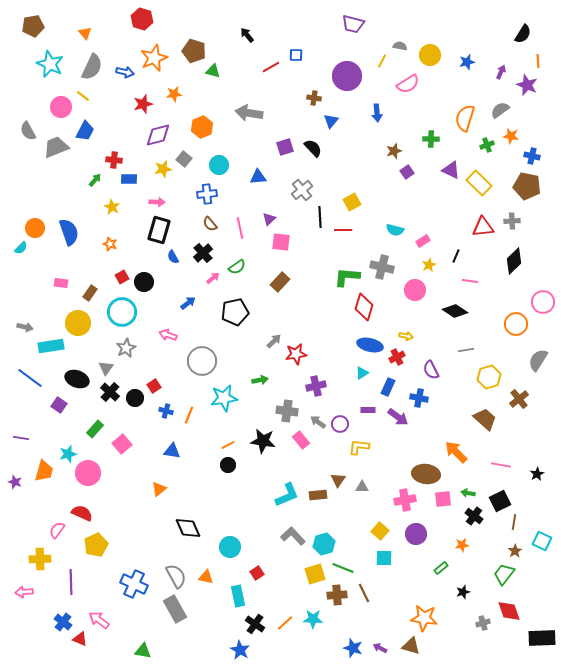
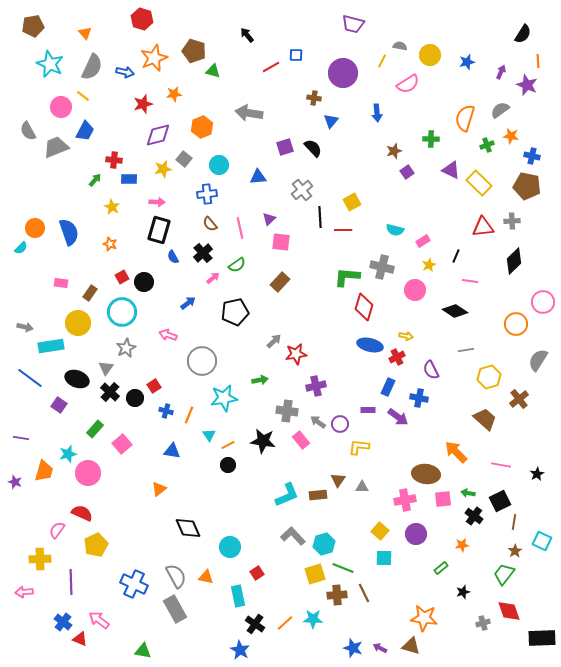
purple circle at (347, 76): moved 4 px left, 3 px up
green semicircle at (237, 267): moved 2 px up
cyan triangle at (362, 373): moved 153 px left, 62 px down; rotated 32 degrees counterclockwise
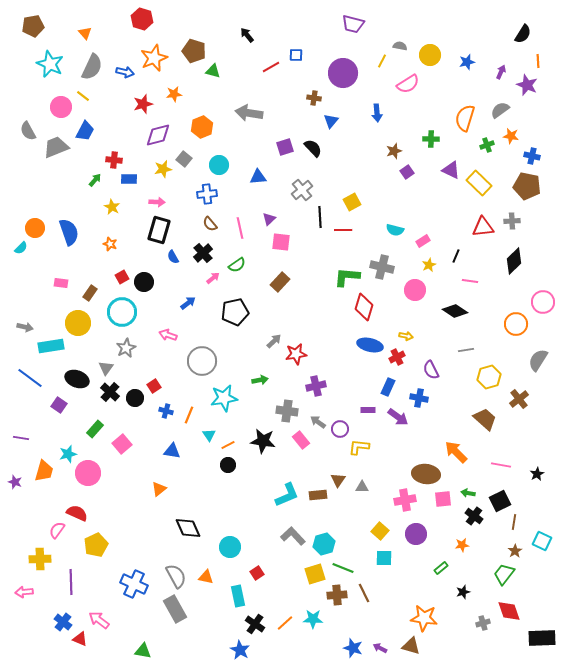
purple circle at (340, 424): moved 5 px down
red semicircle at (82, 513): moved 5 px left
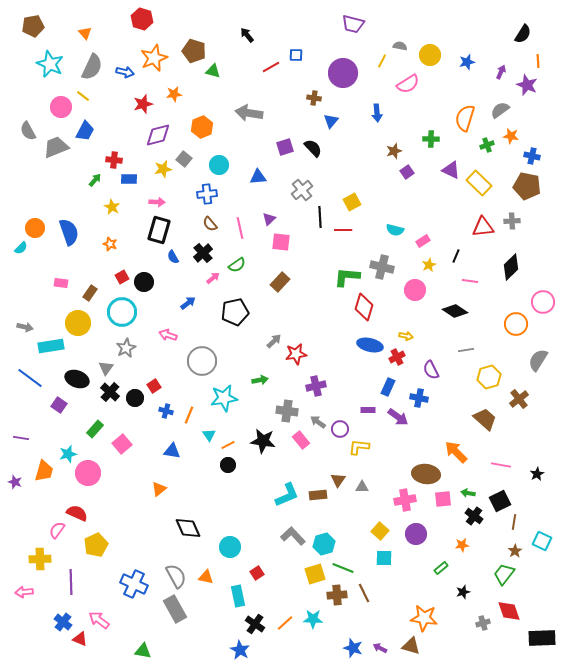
black diamond at (514, 261): moved 3 px left, 6 px down
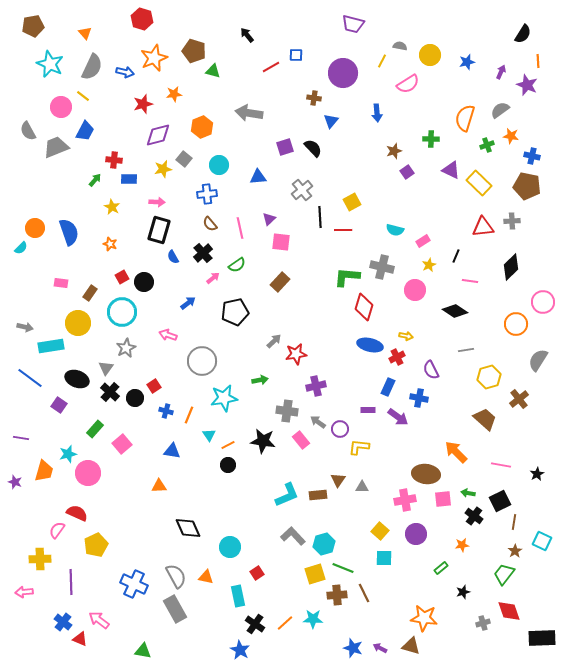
orange triangle at (159, 489): moved 3 px up; rotated 35 degrees clockwise
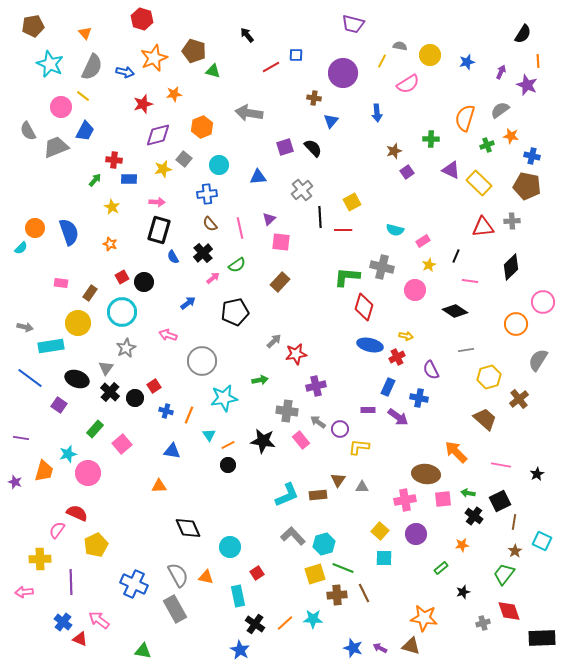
gray semicircle at (176, 576): moved 2 px right, 1 px up
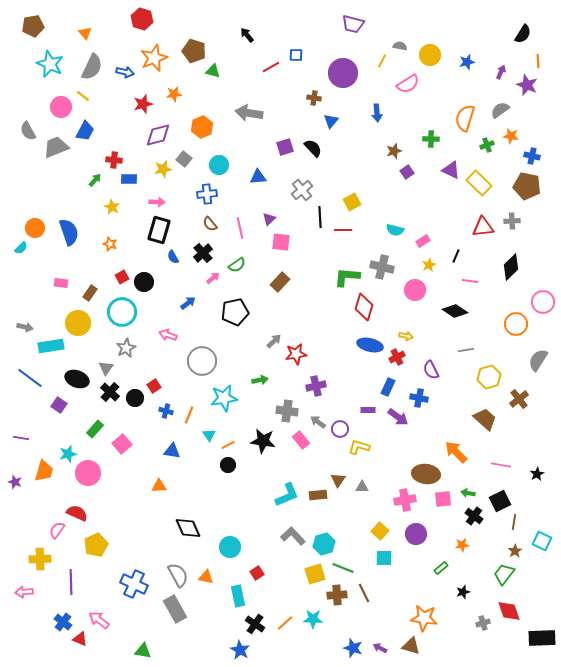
yellow L-shape at (359, 447): rotated 10 degrees clockwise
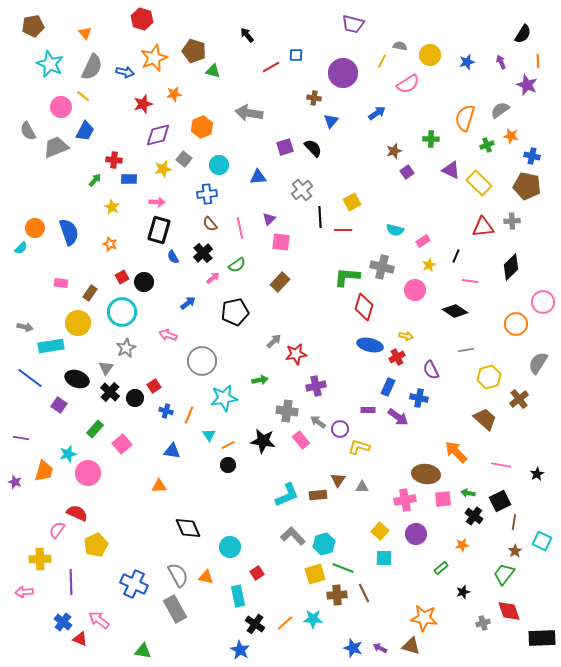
purple arrow at (501, 72): moved 10 px up; rotated 48 degrees counterclockwise
blue arrow at (377, 113): rotated 120 degrees counterclockwise
gray semicircle at (538, 360): moved 3 px down
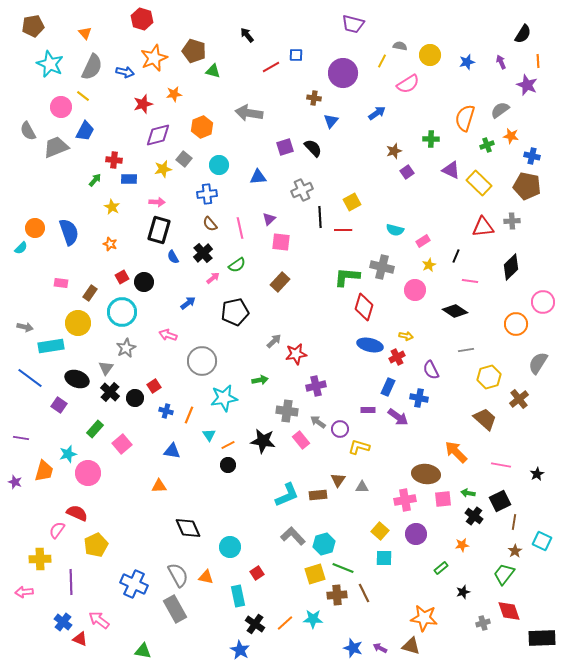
gray cross at (302, 190): rotated 15 degrees clockwise
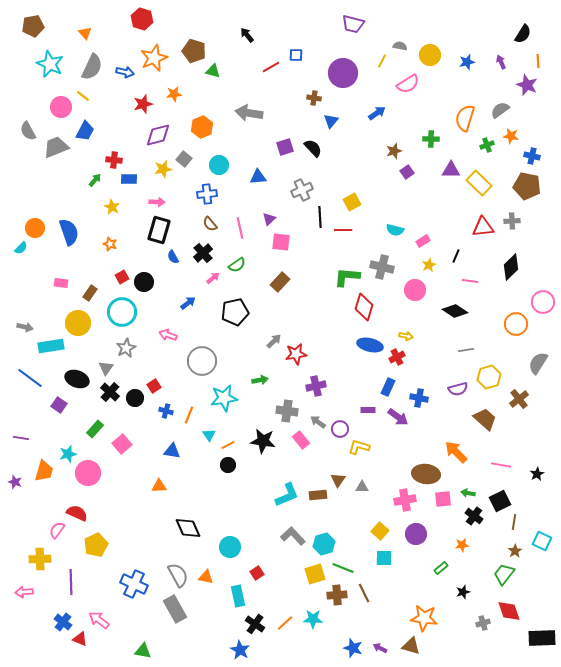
purple triangle at (451, 170): rotated 24 degrees counterclockwise
purple semicircle at (431, 370): moved 27 px right, 19 px down; rotated 78 degrees counterclockwise
